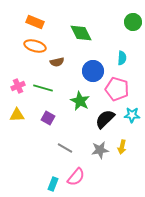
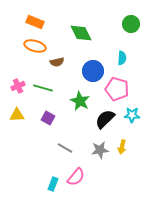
green circle: moved 2 px left, 2 px down
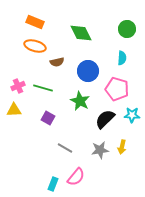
green circle: moved 4 px left, 5 px down
blue circle: moved 5 px left
yellow triangle: moved 3 px left, 5 px up
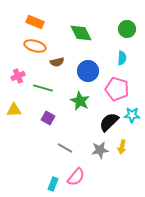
pink cross: moved 10 px up
black semicircle: moved 4 px right, 3 px down
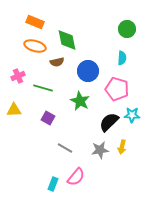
green diamond: moved 14 px left, 7 px down; rotated 15 degrees clockwise
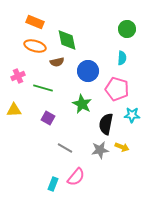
green star: moved 2 px right, 3 px down
black semicircle: moved 3 px left, 2 px down; rotated 35 degrees counterclockwise
yellow arrow: rotated 80 degrees counterclockwise
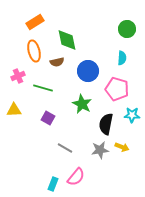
orange rectangle: rotated 54 degrees counterclockwise
orange ellipse: moved 1 px left, 5 px down; rotated 60 degrees clockwise
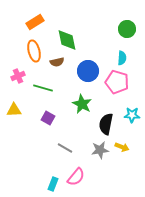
pink pentagon: moved 7 px up
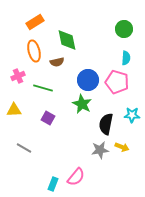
green circle: moved 3 px left
cyan semicircle: moved 4 px right
blue circle: moved 9 px down
gray line: moved 41 px left
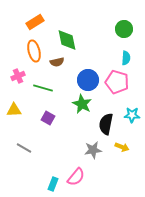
gray star: moved 7 px left
